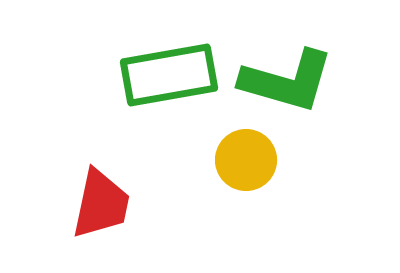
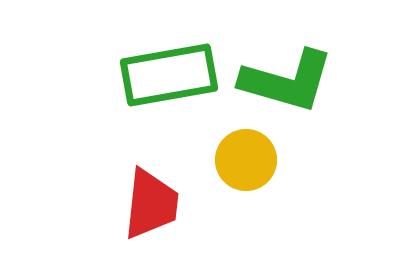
red trapezoid: moved 50 px right; rotated 6 degrees counterclockwise
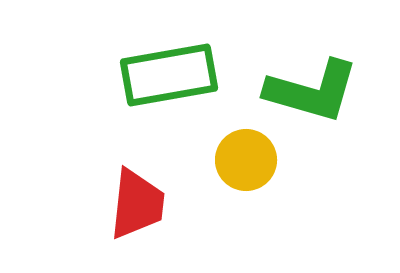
green L-shape: moved 25 px right, 10 px down
red trapezoid: moved 14 px left
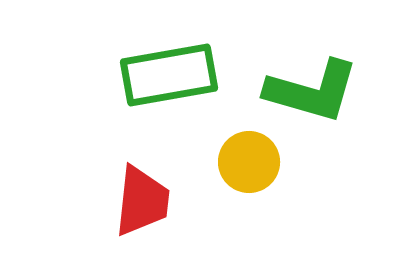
yellow circle: moved 3 px right, 2 px down
red trapezoid: moved 5 px right, 3 px up
